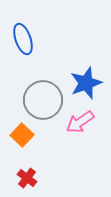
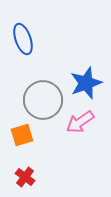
orange square: rotated 30 degrees clockwise
red cross: moved 2 px left, 1 px up
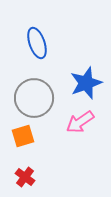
blue ellipse: moved 14 px right, 4 px down
gray circle: moved 9 px left, 2 px up
orange square: moved 1 px right, 1 px down
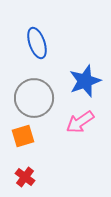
blue star: moved 1 px left, 2 px up
